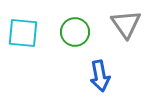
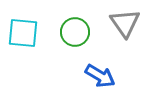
gray triangle: moved 1 px left, 1 px up
blue arrow: rotated 48 degrees counterclockwise
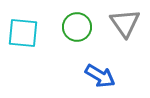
green circle: moved 2 px right, 5 px up
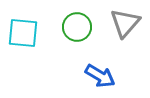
gray triangle: rotated 16 degrees clockwise
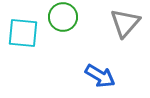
green circle: moved 14 px left, 10 px up
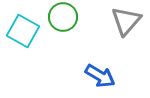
gray triangle: moved 1 px right, 2 px up
cyan square: moved 2 px up; rotated 24 degrees clockwise
